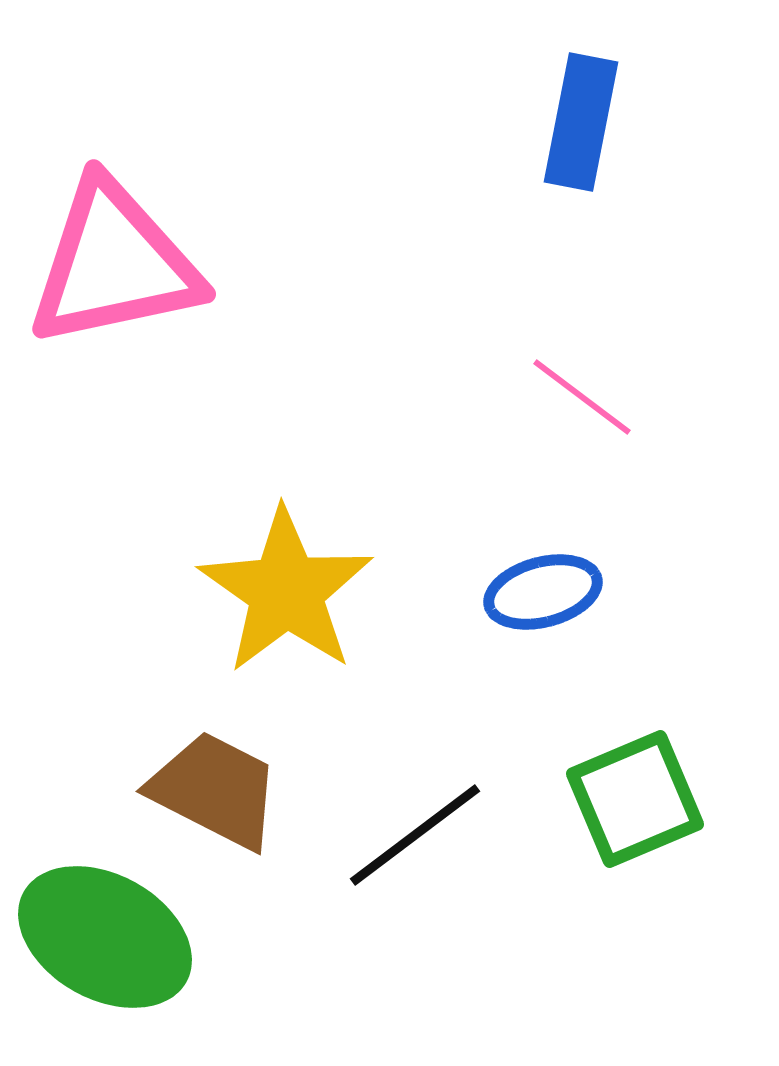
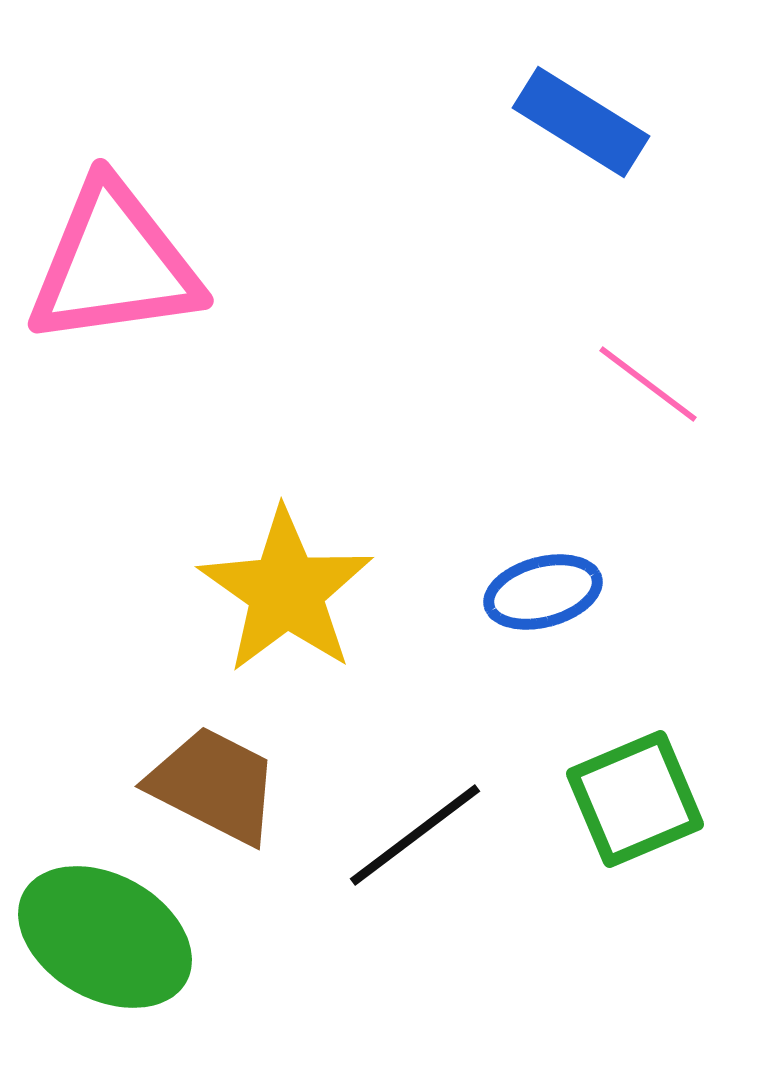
blue rectangle: rotated 69 degrees counterclockwise
pink triangle: rotated 4 degrees clockwise
pink line: moved 66 px right, 13 px up
brown trapezoid: moved 1 px left, 5 px up
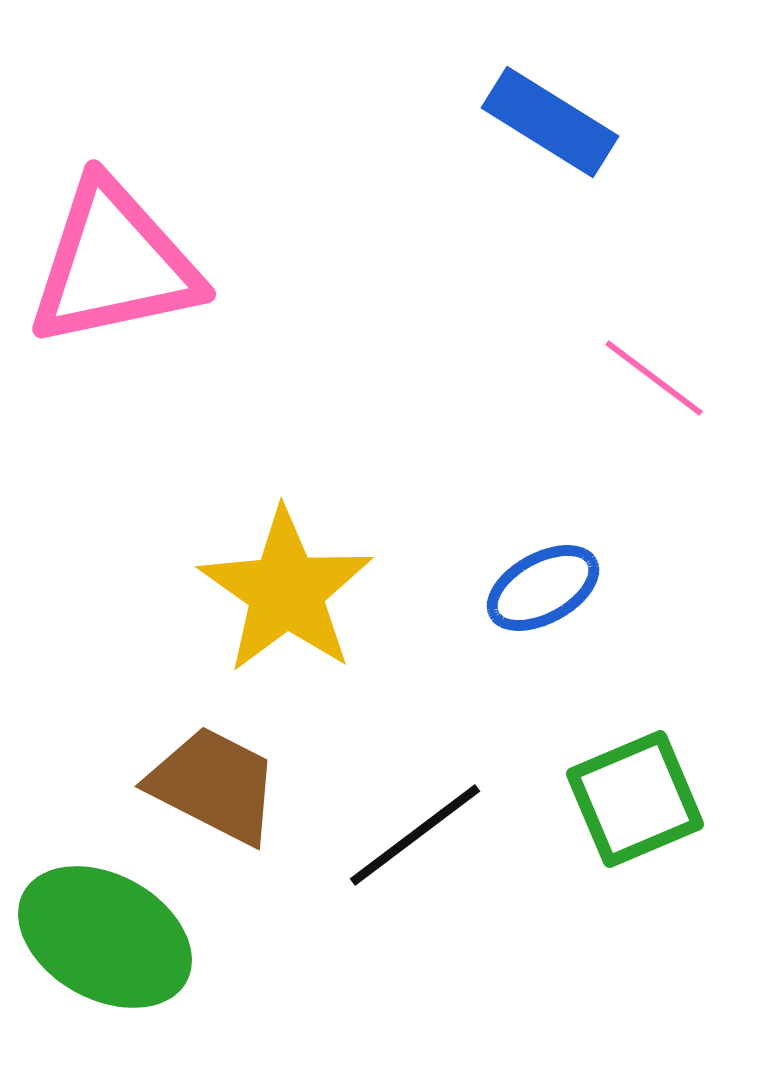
blue rectangle: moved 31 px left
pink triangle: rotated 4 degrees counterclockwise
pink line: moved 6 px right, 6 px up
blue ellipse: moved 4 px up; rotated 14 degrees counterclockwise
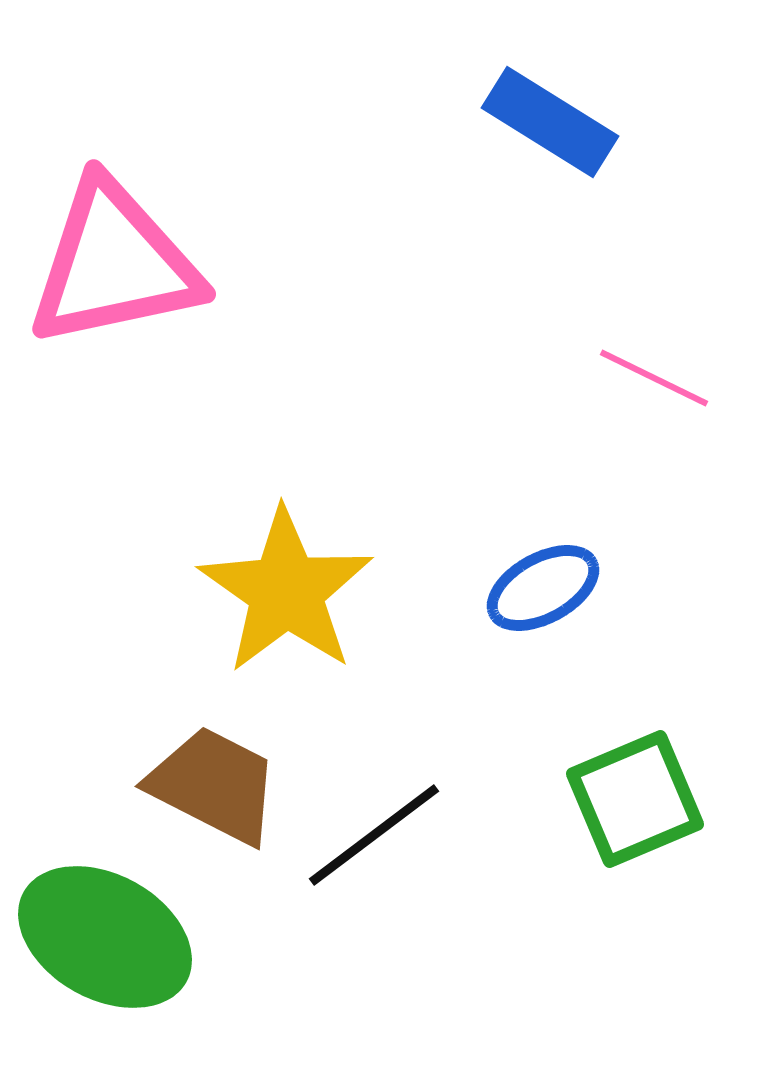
pink line: rotated 11 degrees counterclockwise
black line: moved 41 px left
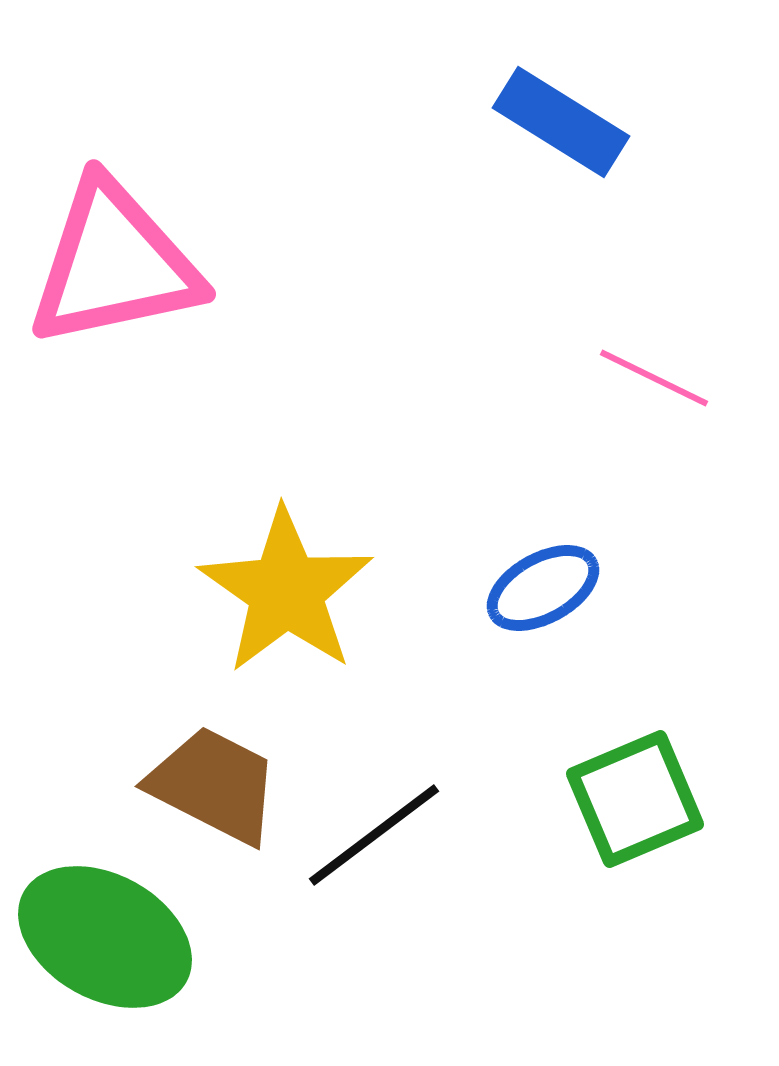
blue rectangle: moved 11 px right
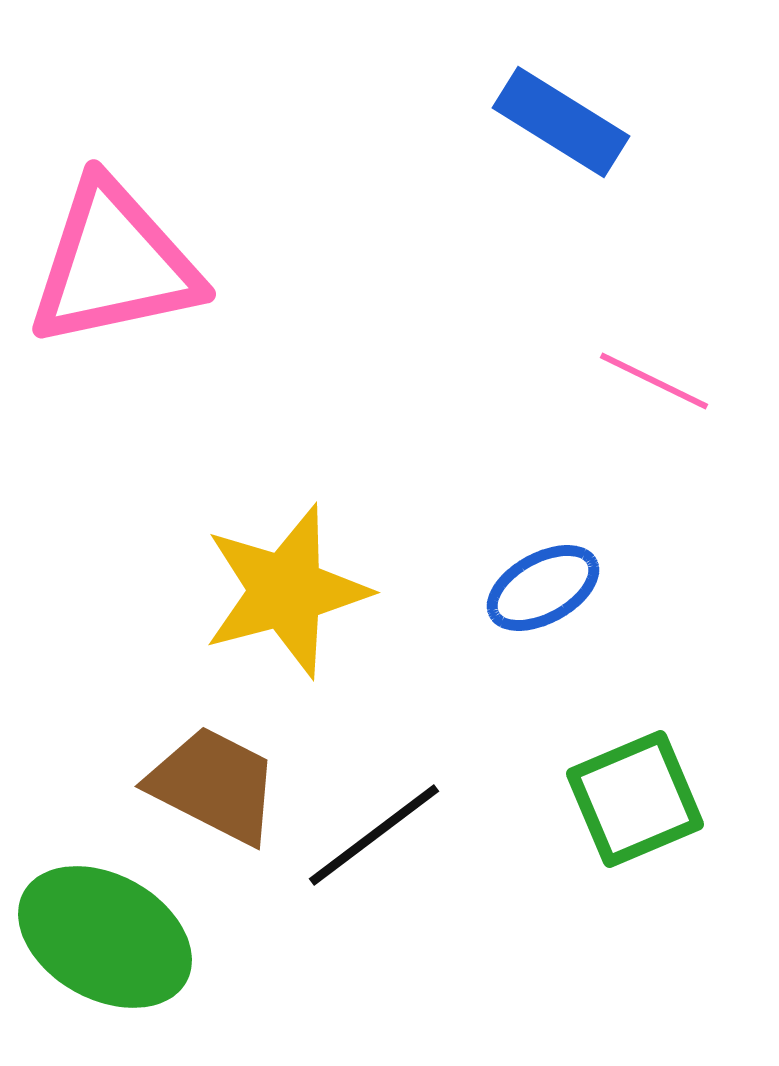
pink line: moved 3 px down
yellow star: rotated 22 degrees clockwise
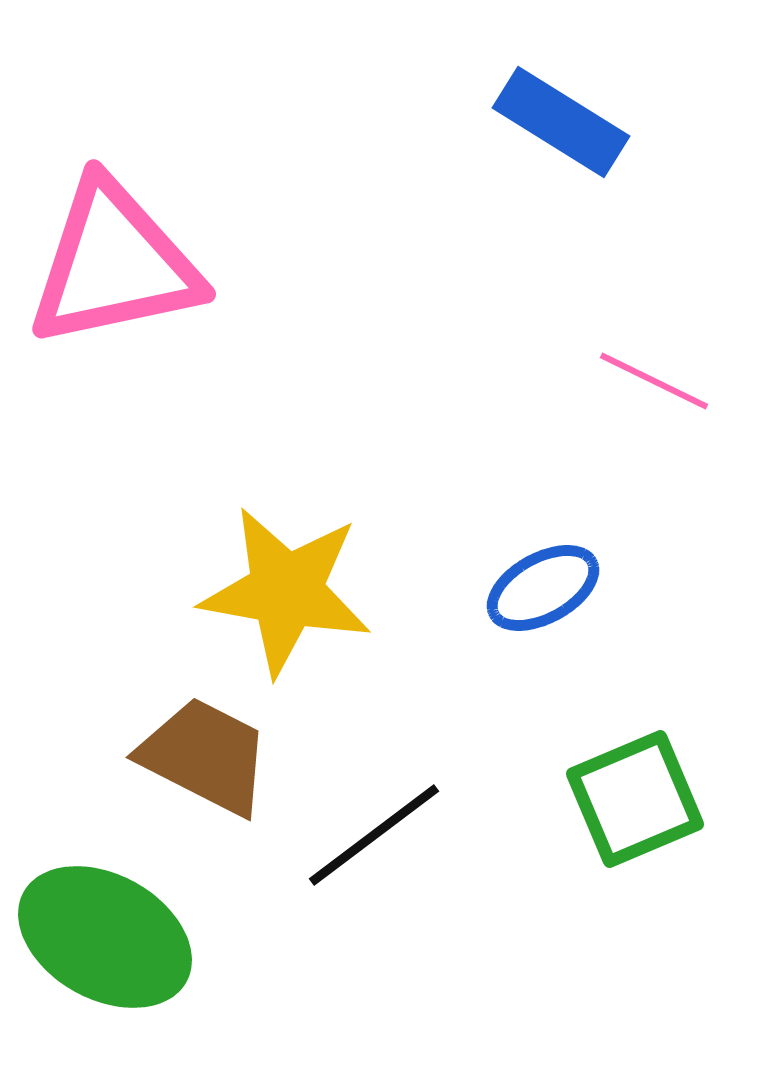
yellow star: rotated 25 degrees clockwise
brown trapezoid: moved 9 px left, 29 px up
